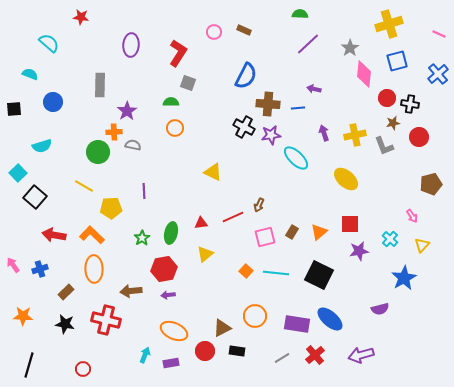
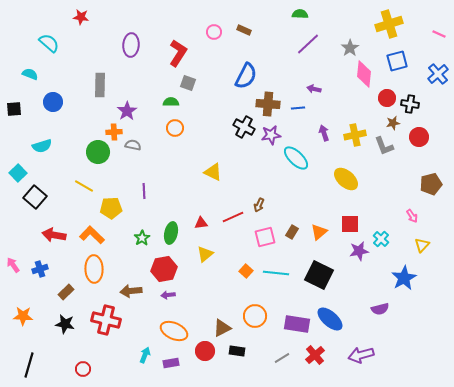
cyan cross at (390, 239): moved 9 px left
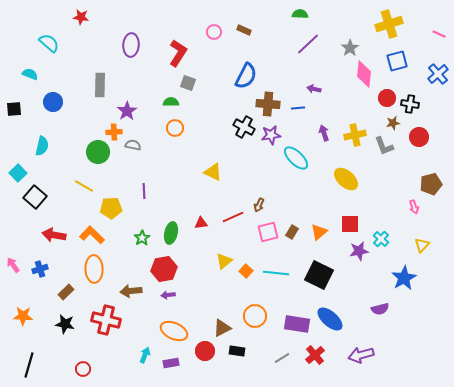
cyan semicircle at (42, 146): rotated 60 degrees counterclockwise
pink arrow at (412, 216): moved 2 px right, 9 px up; rotated 16 degrees clockwise
pink square at (265, 237): moved 3 px right, 5 px up
yellow triangle at (205, 254): moved 19 px right, 7 px down
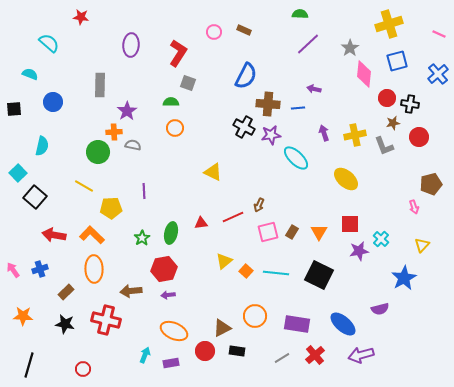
orange triangle at (319, 232): rotated 18 degrees counterclockwise
pink arrow at (13, 265): moved 5 px down
blue ellipse at (330, 319): moved 13 px right, 5 px down
